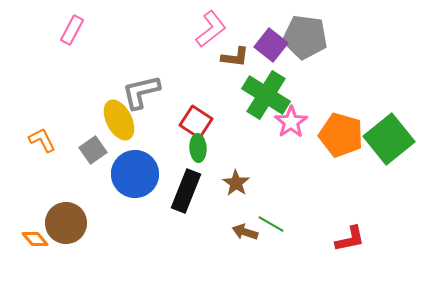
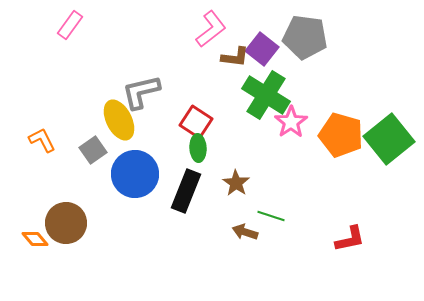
pink rectangle: moved 2 px left, 5 px up; rotated 8 degrees clockwise
purple square: moved 9 px left, 4 px down
green line: moved 8 px up; rotated 12 degrees counterclockwise
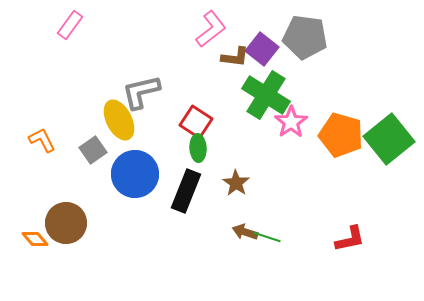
green line: moved 4 px left, 21 px down
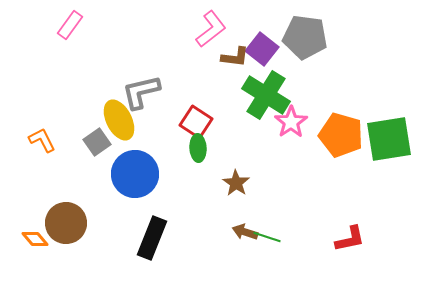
green square: rotated 30 degrees clockwise
gray square: moved 4 px right, 8 px up
black rectangle: moved 34 px left, 47 px down
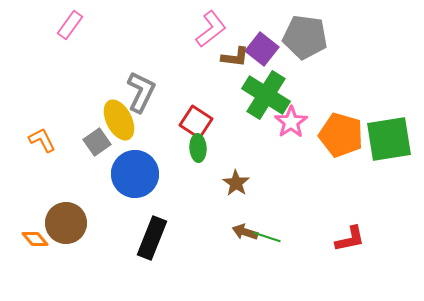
gray L-shape: rotated 129 degrees clockwise
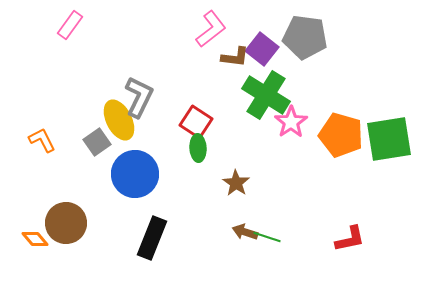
gray L-shape: moved 2 px left, 5 px down
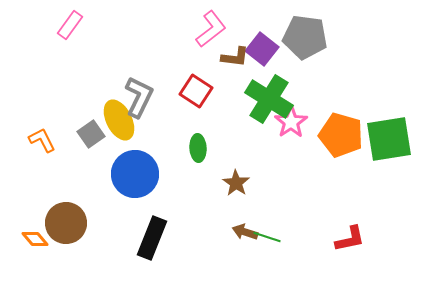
green cross: moved 3 px right, 4 px down
red square: moved 31 px up
gray square: moved 6 px left, 8 px up
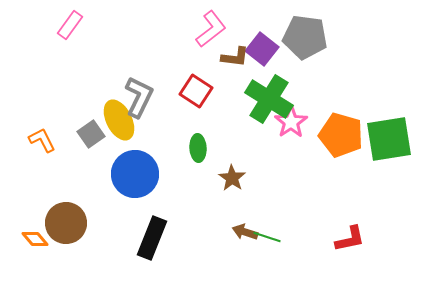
brown star: moved 4 px left, 5 px up
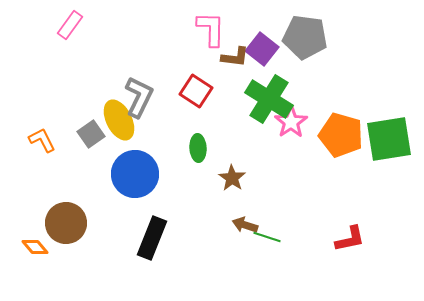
pink L-shape: rotated 51 degrees counterclockwise
brown arrow: moved 7 px up
orange diamond: moved 8 px down
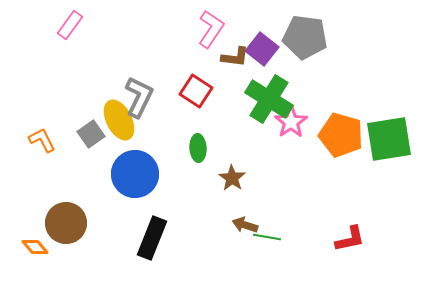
pink L-shape: rotated 33 degrees clockwise
green line: rotated 8 degrees counterclockwise
